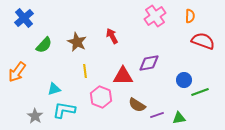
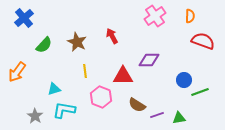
purple diamond: moved 3 px up; rotated 10 degrees clockwise
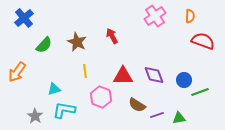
purple diamond: moved 5 px right, 15 px down; rotated 70 degrees clockwise
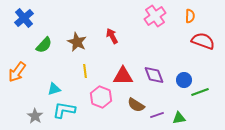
brown semicircle: moved 1 px left
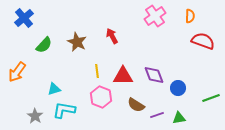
yellow line: moved 12 px right
blue circle: moved 6 px left, 8 px down
green line: moved 11 px right, 6 px down
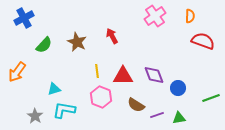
blue cross: rotated 12 degrees clockwise
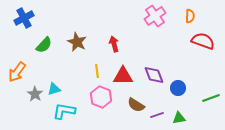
red arrow: moved 2 px right, 8 px down; rotated 14 degrees clockwise
cyan L-shape: moved 1 px down
gray star: moved 22 px up
